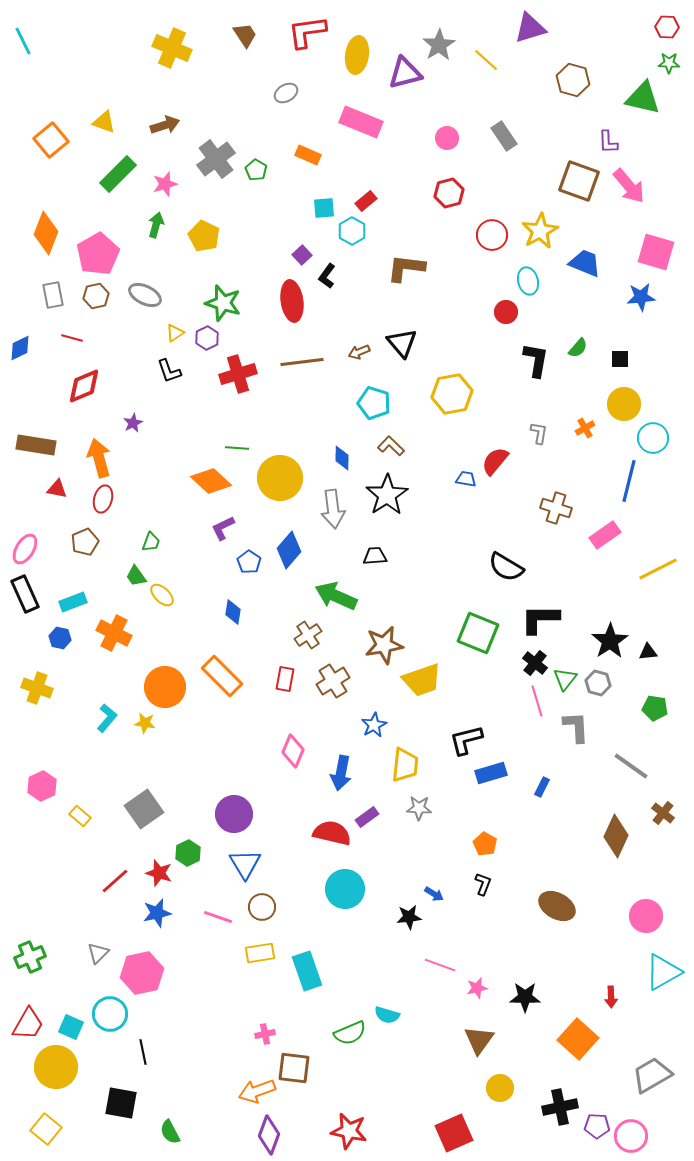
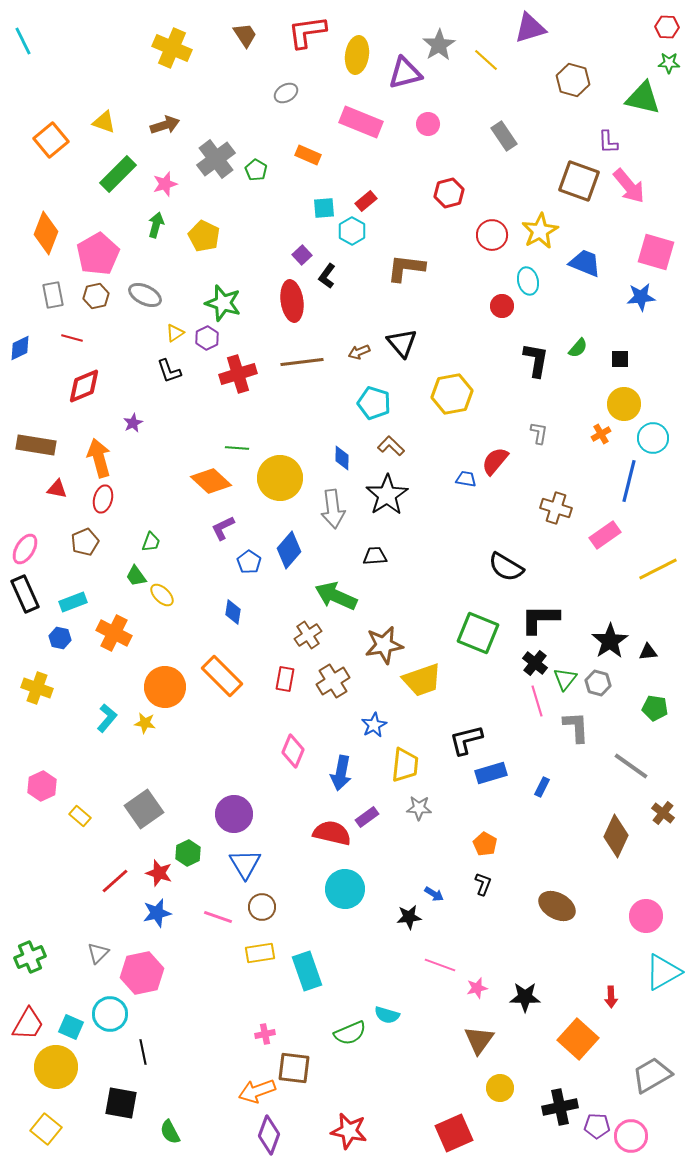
pink circle at (447, 138): moved 19 px left, 14 px up
red circle at (506, 312): moved 4 px left, 6 px up
orange cross at (585, 428): moved 16 px right, 6 px down
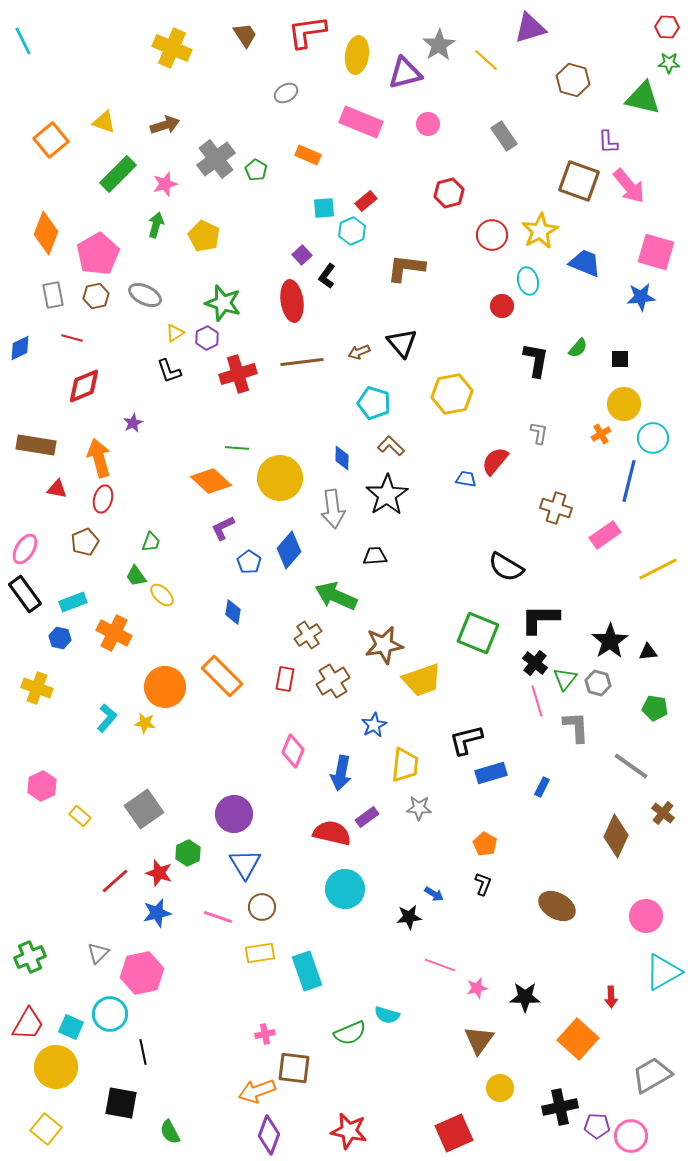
cyan hexagon at (352, 231): rotated 8 degrees clockwise
black rectangle at (25, 594): rotated 12 degrees counterclockwise
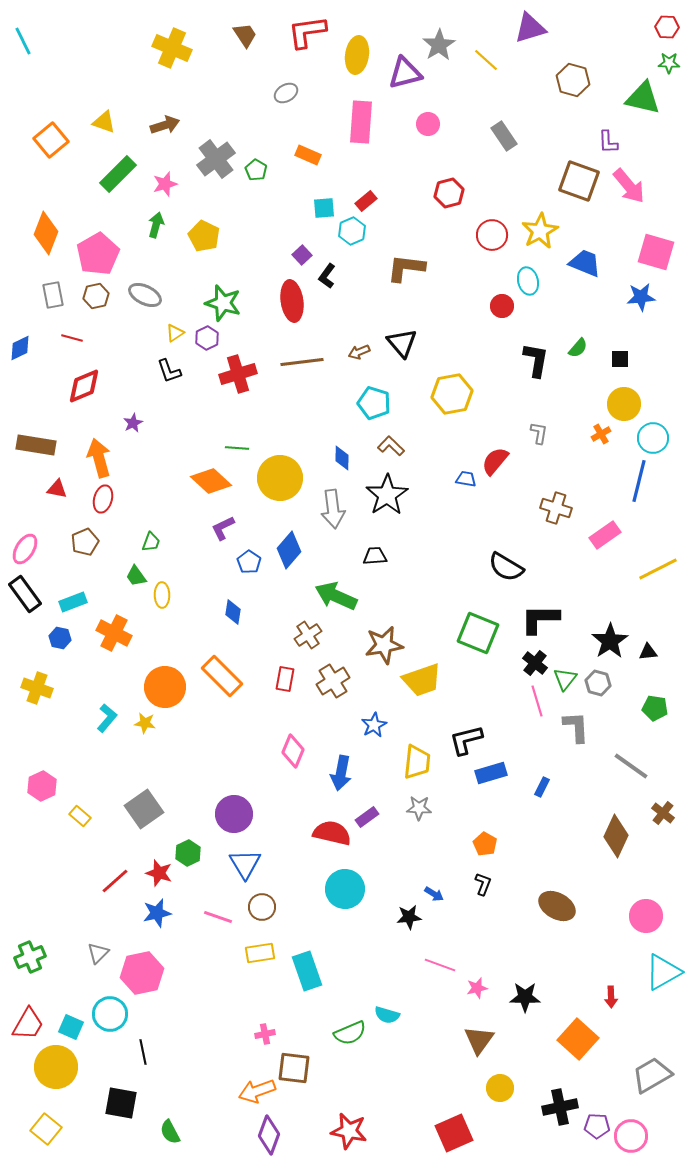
pink rectangle at (361, 122): rotated 72 degrees clockwise
blue line at (629, 481): moved 10 px right
yellow ellipse at (162, 595): rotated 45 degrees clockwise
yellow trapezoid at (405, 765): moved 12 px right, 3 px up
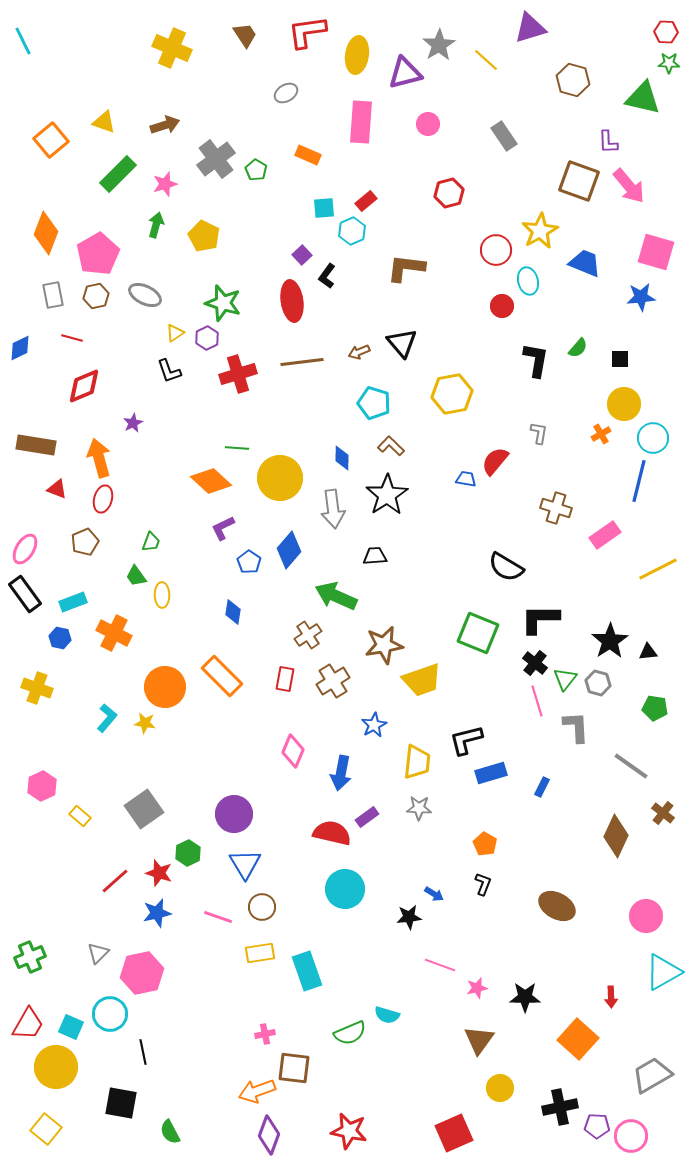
red hexagon at (667, 27): moved 1 px left, 5 px down
red circle at (492, 235): moved 4 px right, 15 px down
red triangle at (57, 489): rotated 10 degrees clockwise
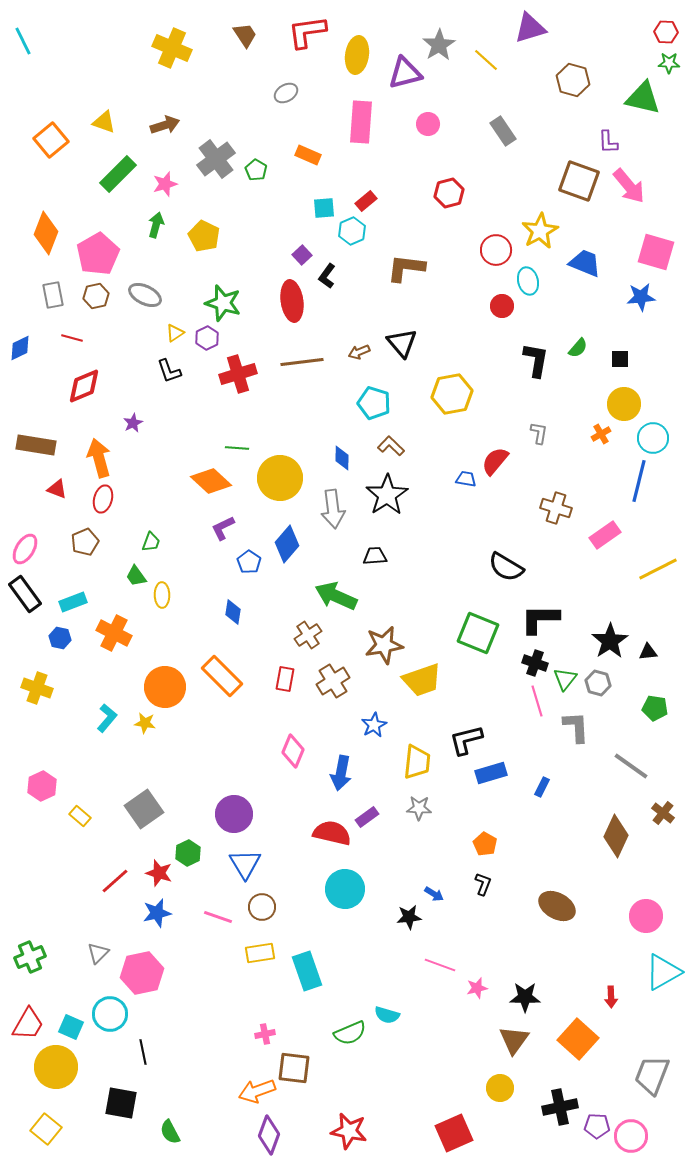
gray rectangle at (504, 136): moved 1 px left, 5 px up
blue diamond at (289, 550): moved 2 px left, 6 px up
black cross at (535, 663): rotated 20 degrees counterclockwise
brown triangle at (479, 1040): moved 35 px right
gray trapezoid at (652, 1075): rotated 39 degrees counterclockwise
